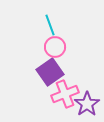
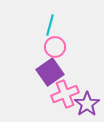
cyan line: rotated 35 degrees clockwise
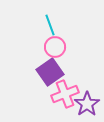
cyan line: rotated 35 degrees counterclockwise
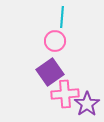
cyan line: moved 12 px right, 8 px up; rotated 25 degrees clockwise
pink circle: moved 6 px up
pink cross: rotated 16 degrees clockwise
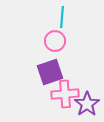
purple square: rotated 16 degrees clockwise
